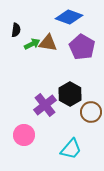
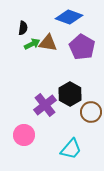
black semicircle: moved 7 px right, 2 px up
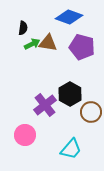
purple pentagon: rotated 15 degrees counterclockwise
pink circle: moved 1 px right
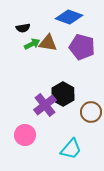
black semicircle: rotated 72 degrees clockwise
black hexagon: moved 7 px left
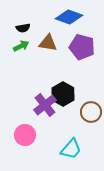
green arrow: moved 11 px left, 2 px down
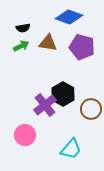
brown circle: moved 3 px up
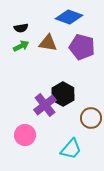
black semicircle: moved 2 px left
brown circle: moved 9 px down
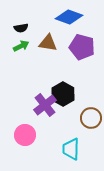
cyan trapezoid: rotated 140 degrees clockwise
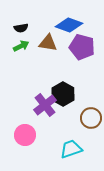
blue diamond: moved 8 px down
cyan trapezoid: rotated 70 degrees clockwise
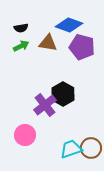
brown circle: moved 30 px down
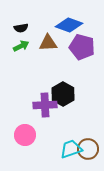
brown triangle: rotated 12 degrees counterclockwise
purple cross: rotated 35 degrees clockwise
brown circle: moved 3 px left, 1 px down
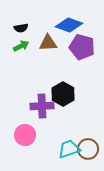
purple cross: moved 3 px left, 1 px down
cyan trapezoid: moved 2 px left
